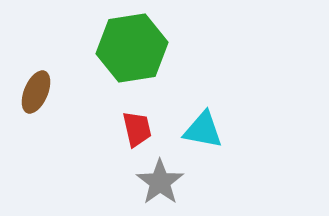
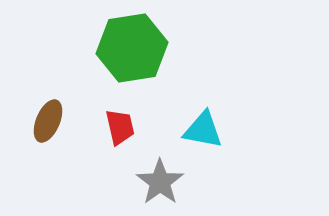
brown ellipse: moved 12 px right, 29 px down
red trapezoid: moved 17 px left, 2 px up
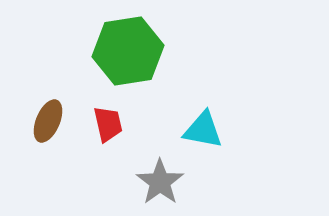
green hexagon: moved 4 px left, 3 px down
red trapezoid: moved 12 px left, 3 px up
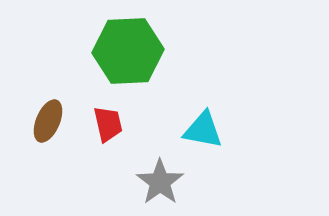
green hexagon: rotated 6 degrees clockwise
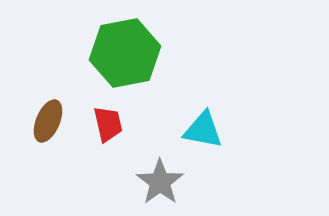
green hexagon: moved 3 px left, 2 px down; rotated 8 degrees counterclockwise
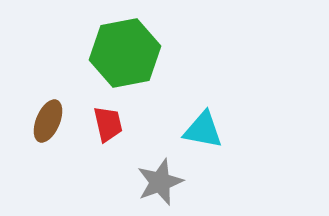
gray star: rotated 15 degrees clockwise
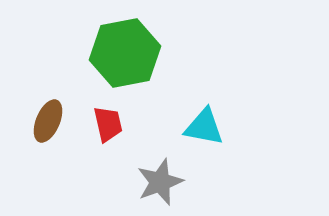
cyan triangle: moved 1 px right, 3 px up
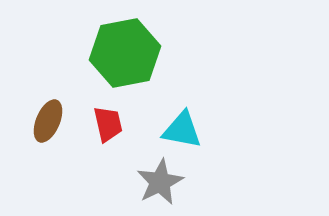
cyan triangle: moved 22 px left, 3 px down
gray star: rotated 6 degrees counterclockwise
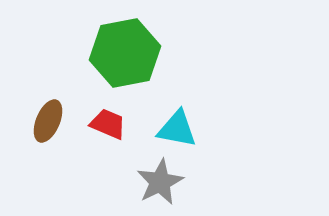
red trapezoid: rotated 54 degrees counterclockwise
cyan triangle: moved 5 px left, 1 px up
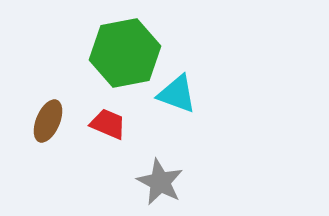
cyan triangle: moved 35 px up; rotated 9 degrees clockwise
gray star: rotated 18 degrees counterclockwise
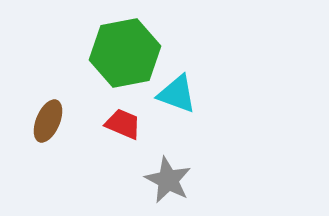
red trapezoid: moved 15 px right
gray star: moved 8 px right, 2 px up
